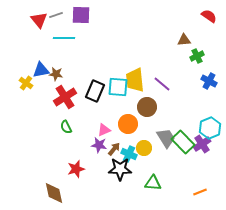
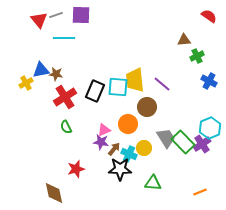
yellow cross: rotated 24 degrees clockwise
purple star: moved 2 px right, 3 px up
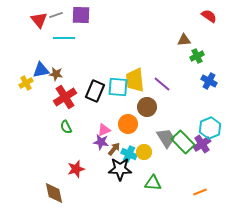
yellow circle: moved 4 px down
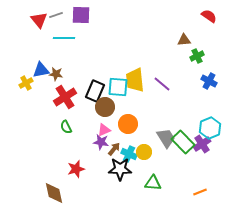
brown circle: moved 42 px left
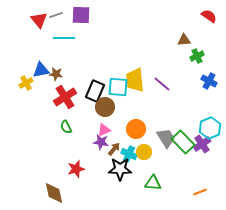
orange circle: moved 8 px right, 5 px down
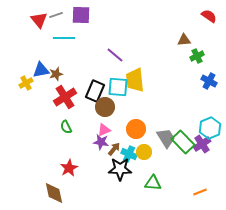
brown star: rotated 24 degrees counterclockwise
purple line: moved 47 px left, 29 px up
red star: moved 7 px left, 1 px up; rotated 12 degrees counterclockwise
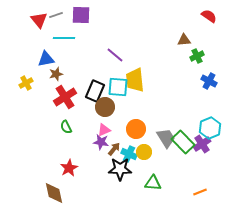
blue triangle: moved 5 px right, 11 px up
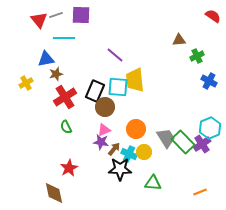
red semicircle: moved 4 px right
brown triangle: moved 5 px left
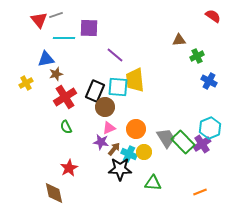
purple square: moved 8 px right, 13 px down
pink triangle: moved 5 px right, 2 px up
